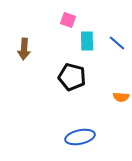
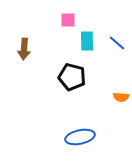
pink square: rotated 21 degrees counterclockwise
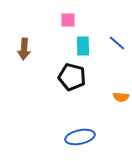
cyan rectangle: moved 4 px left, 5 px down
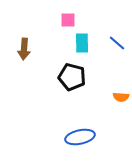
cyan rectangle: moved 1 px left, 3 px up
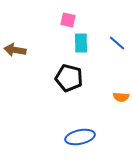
pink square: rotated 14 degrees clockwise
cyan rectangle: moved 1 px left
brown arrow: moved 9 px left, 1 px down; rotated 95 degrees clockwise
black pentagon: moved 3 px left, 1 px down
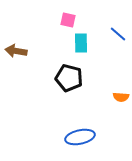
blue line: moved 1 px right, 9 px up
brown arrow: moved 1 px right, 1 px down
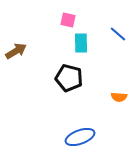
brown arrow: rotated 140 degrees clockwise
orange semicircle: moved 2 px left
blue ellipse: rotated 8 degrees counterclockwise
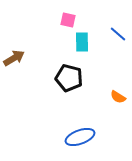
cyan rectangle: moved 1 px right, 1 px up
brown arrow: moved 2 px left, 7 px down
orange semicircle: moved 1 px left; rotated 28 degrees clockwise
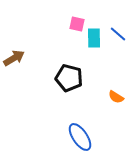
pink square: moved 9 px right, 4 px down
cyan rectangle: moved 12 px right, 4 px up
orange semicircle: moved 2 px left
blue ellipse: rotated 76 degrees clockwise
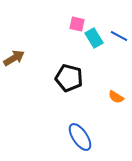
blue line: moved 1 px right, 2 px down; rotated 12 degrees counterclockwise
cyan rectangle: rotated 30 degrees counterclockwise
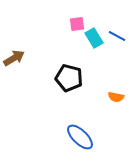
pink square: rotated 21 degrees counterclockwise
blue line: moved 2 px left
orange semicircle: rotated 21 degrees counterclockwise
blue ellipse: rotated 12 degrees counterclockwise
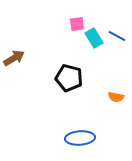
blue ellipse: moved 1 px down; rotated 48 degrees counterclockwise
